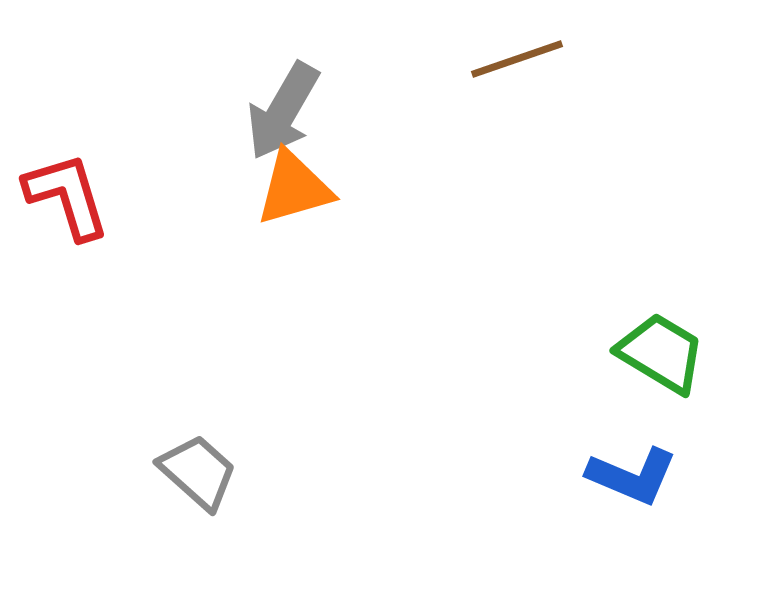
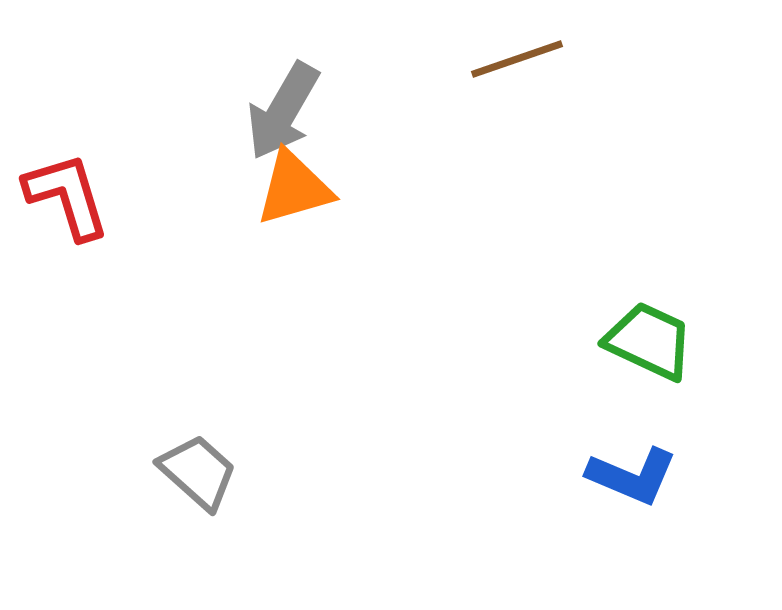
green trapezoid: moved 12 px left, 12 px up; rotated 6 degrees counterclockwise
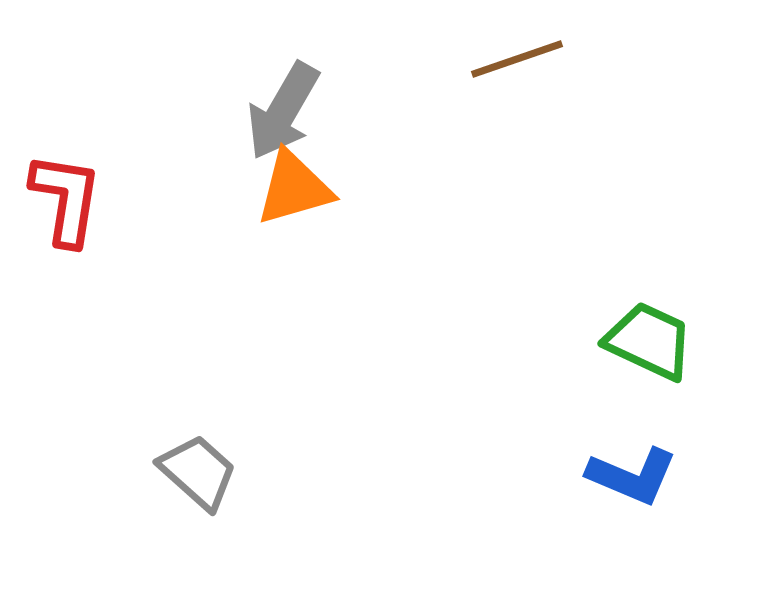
red L-shape: moved 1 px left, 3 px down; rotated 26 degrees clockwise
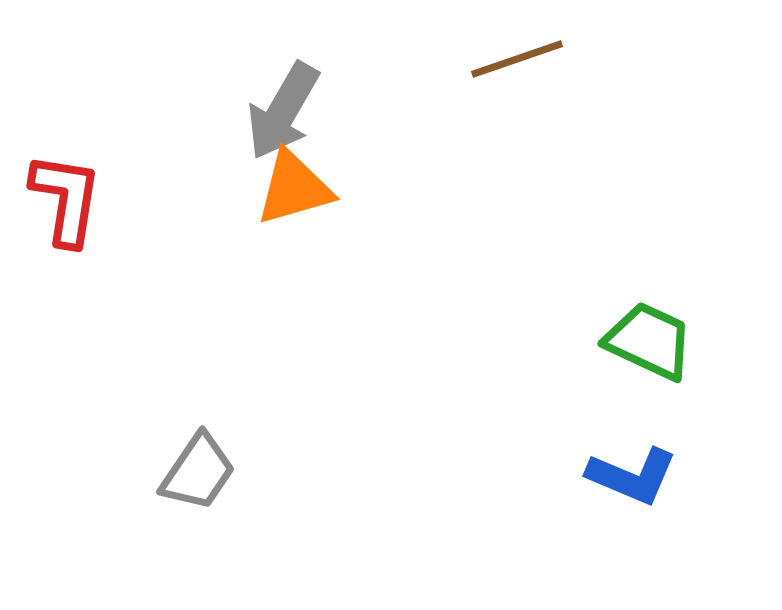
gray trapezoid: rotated 82 degrees clockwise
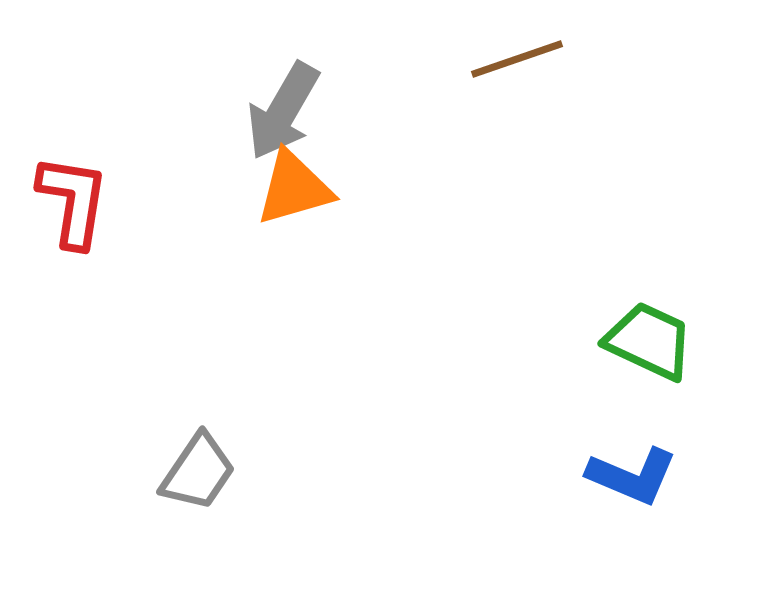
red L-shape: moved 7 px right, 2 px down
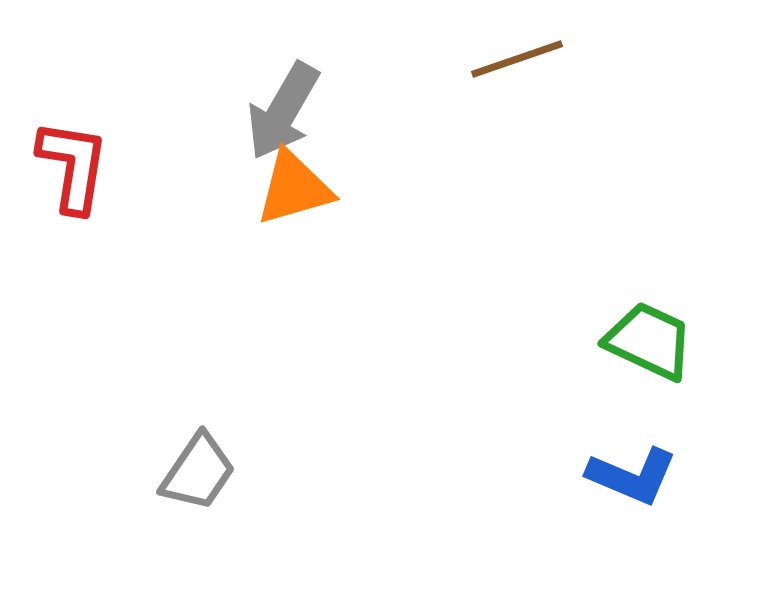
red L-shape: moved 35 px up
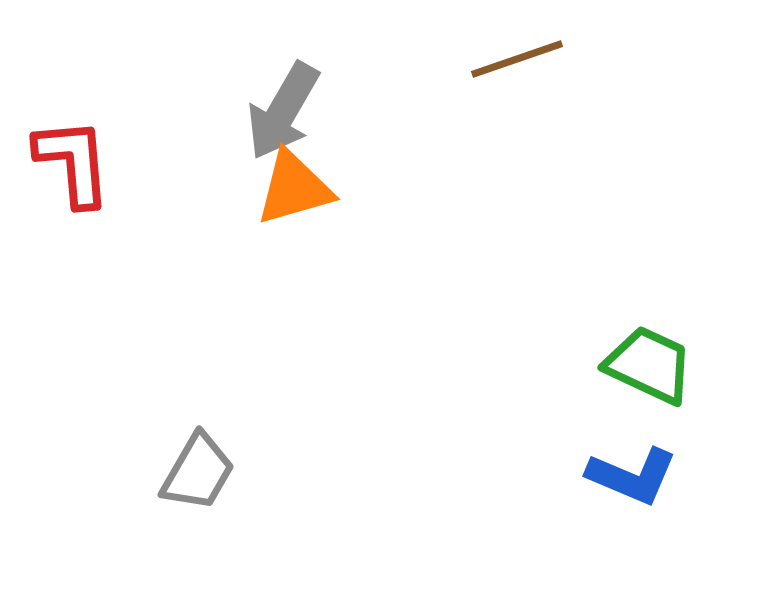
red L-shape: moved 4 px up; rotated 14 degrees counterclockwise
green trapezoid: moved 24 px down
gray trapezoid: rotated 4 degrees counterclockwise
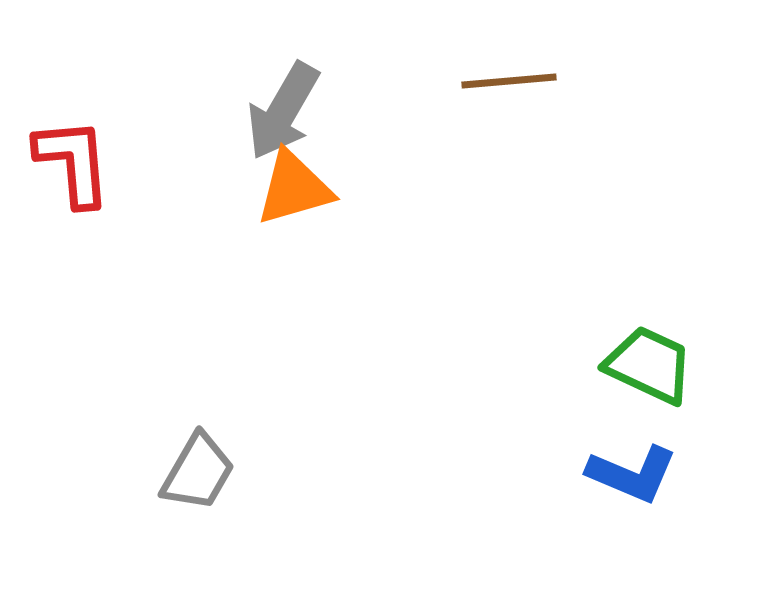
brown line: moved 8 px left, 22 px down; rotated 14 degrees clockwise
blue L-shape: moved 2 px up
